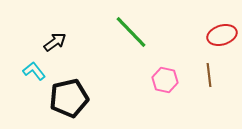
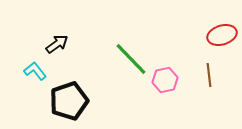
green line: moved 27 px down
black arrow: moved 2 px right, 2 px down
cyan L-shape: moved 1 px right
pink hexagon: rotated 25 degrees counterclockwise
black pentagon: moved 3 px down; rotated 6 degrees counterclockwise
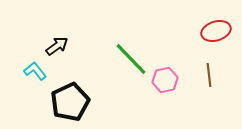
red ellipse: moved 6 px left, 4 px up
black arrow: moved 2 px down
black pentagon: moved 1 px right, 1 px down; rotated 6 degrees counterclockwise
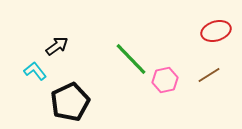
brown line: rotated 65 degrees clockwise
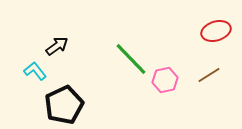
black pentagon: moved 6 px left, 3 px down
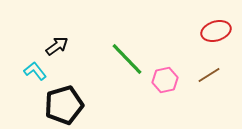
green line: moved 4 px left
black pentagon: rotated 9 degrees clockwise
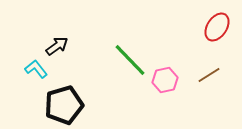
red ellipse: moved 1 px right, 4 px up; rotated 40 degrees counterclockwise
green line: moved 3 px right, 1 px down
cyan L-shape: moved 1 px right, 2 px up
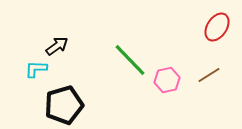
cyan L-shape: rotated 50 degrees counterclockwise
pink hexagon: moved 2 px right
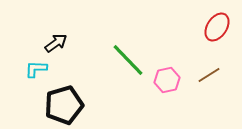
black arrow: moved 1 px left, 3 px up
green line: moved 2 px left
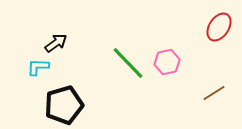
red ellipse: moved 2 px right
green line: moved 3 px down
cyan L-shape: moved 2 px right, 2 px up
brown line: moved 5 px right, 18 px down
pink hexagon: moved 18 px up
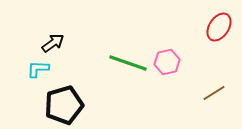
black arrow: moved 3 px left
green line: rotated 27 degrees counterclockwise
cyan L-shape: moved 2 px down
